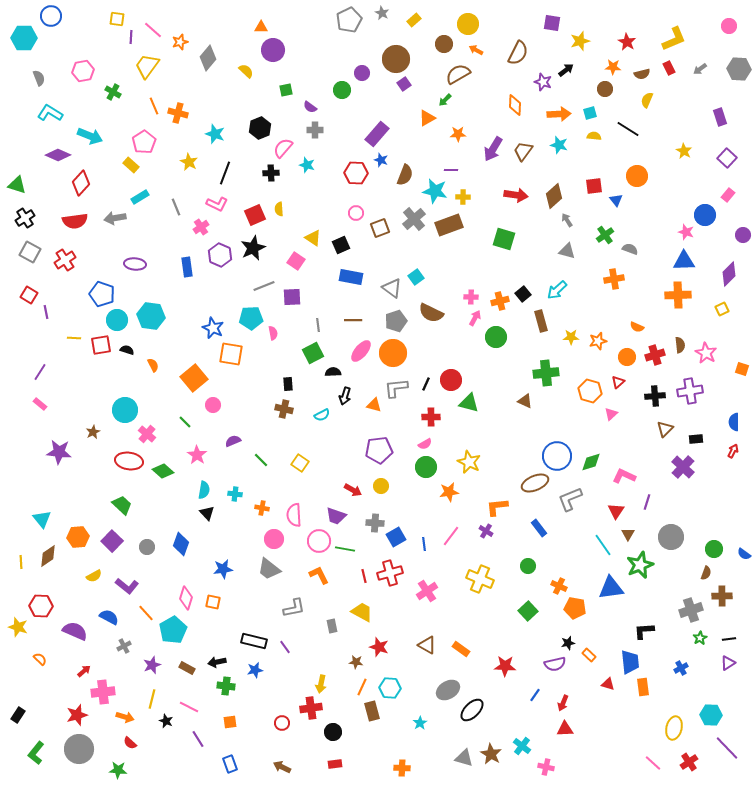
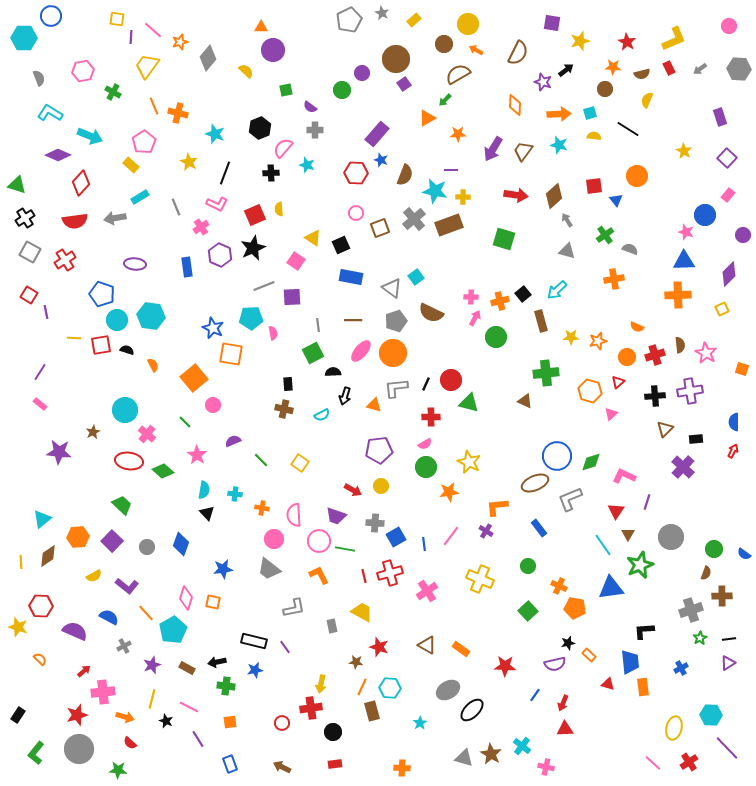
cyan triangle at (42, 519): rotated 30 degrees clockwise
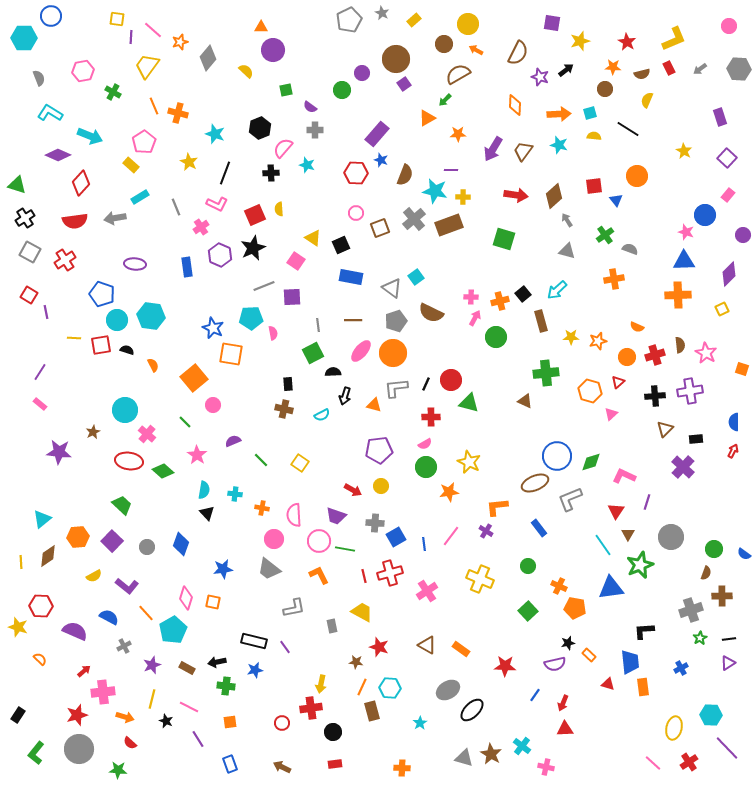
purple star at (543, 82): moved 3 px left, 5 px up
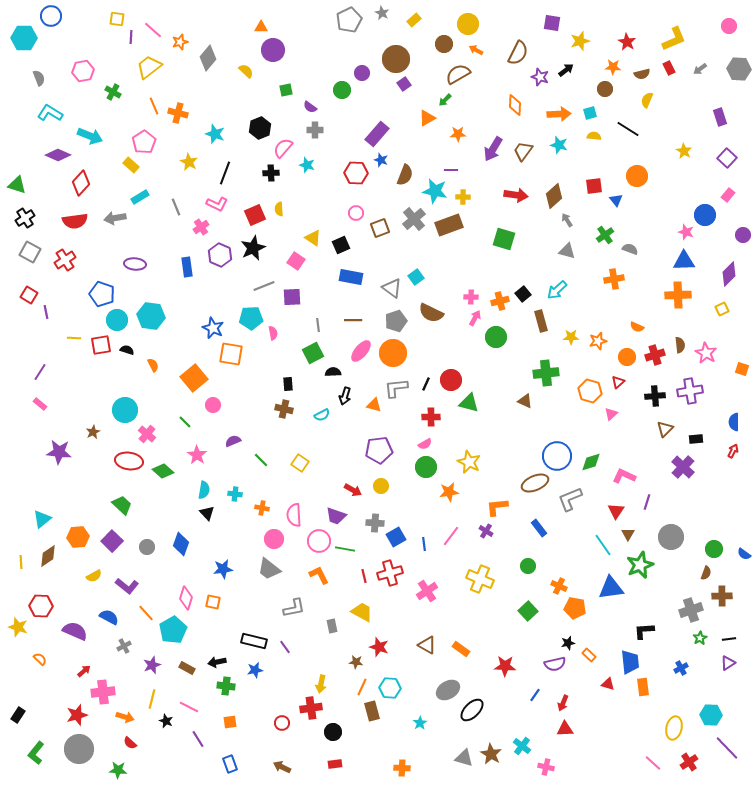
yellow trapezoid at (147, 66): moved 2 px right, 1 px down; rotated 16 degrees clockwise
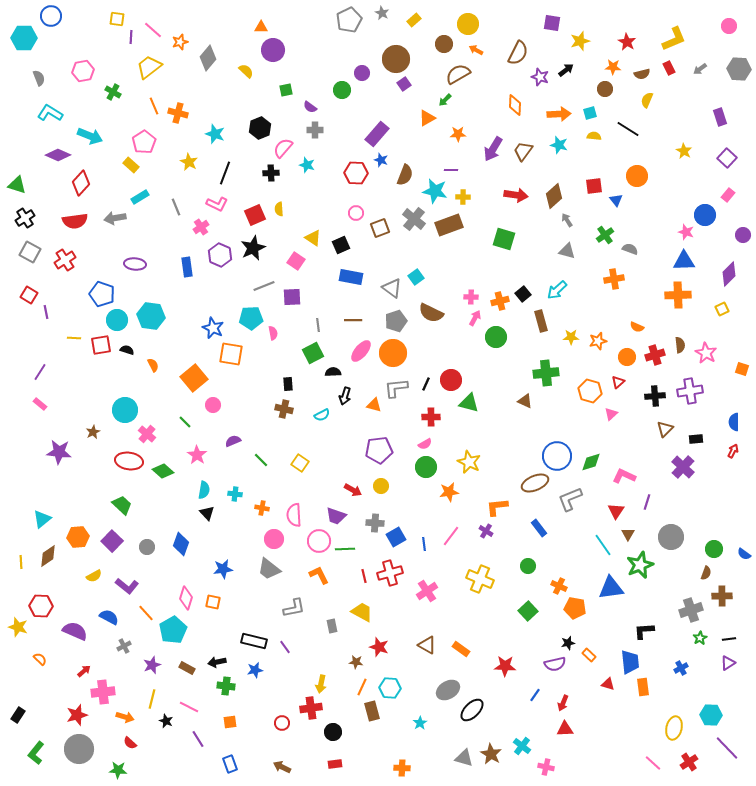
gray cross at (414, 219): rotated 10 degrees counterclockwise
green line at (345, 549): rotated 12 degrees counterclockwise
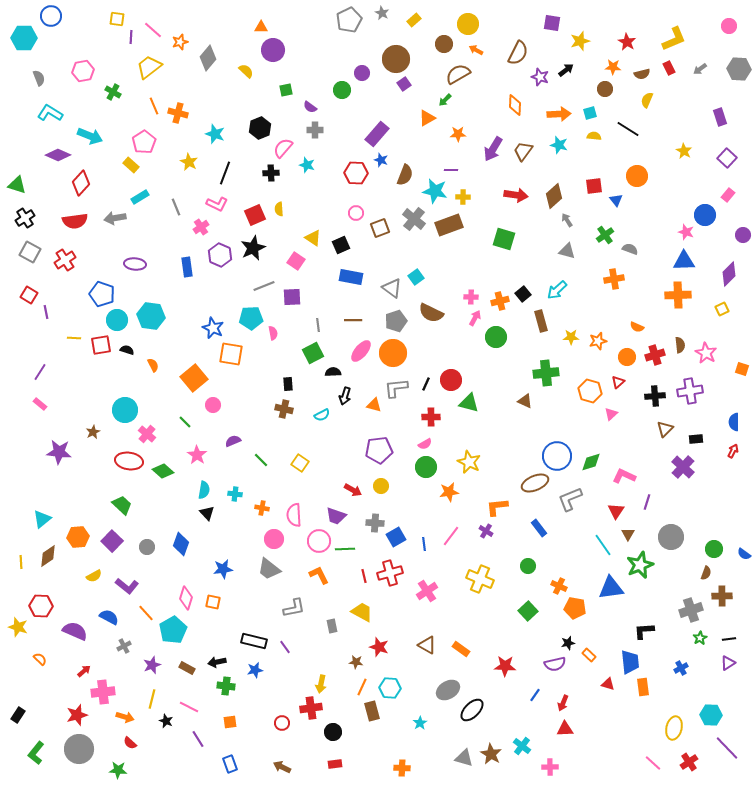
pink cross at (546, 767): moved 4 px right; rotated 14 degrees counterclockwise
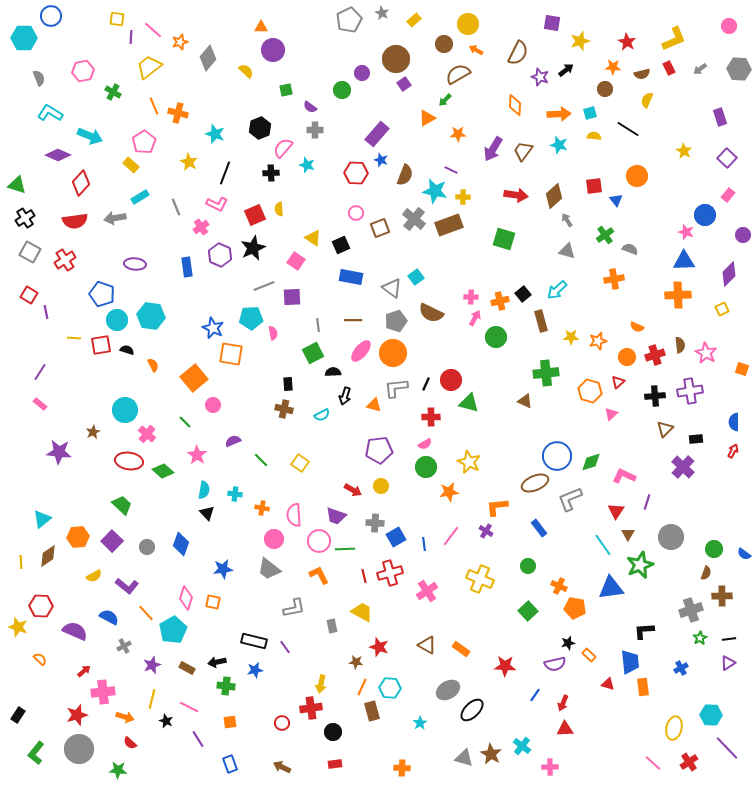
purple line at (451, 170): rotated 24 degrees clockwise
